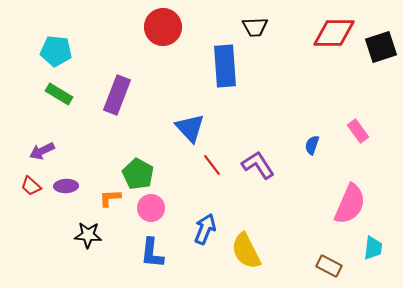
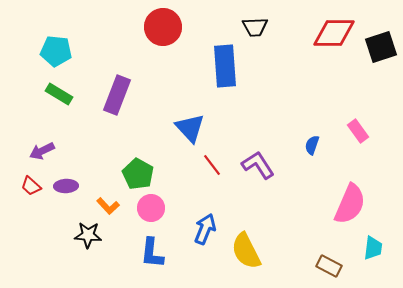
orange L-shape: moved 2 px left, 8 px down; rotated 130 degrees counterclockwise
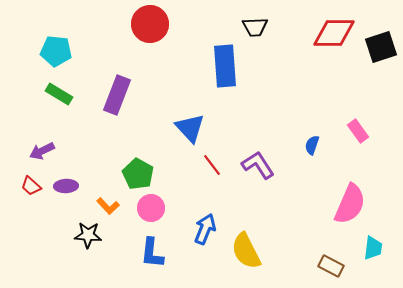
red circle: moved 13 px left, 3 px up
brown rectangle: moved 2 px right
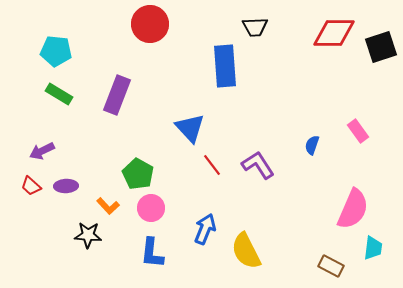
pink semicircle: moved 3 px right, 5 px down
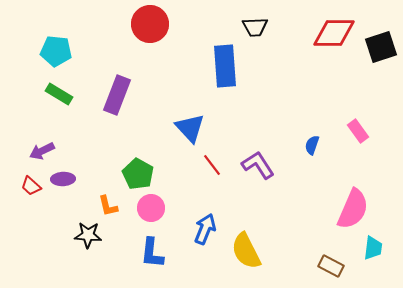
purple ellipse: moved 3 px left, 7 px up
orange L-shape: rotated 30 degrees clockwise
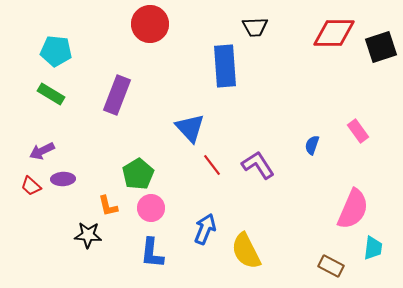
green rectangle: moved 8 px left
green pentagon: rotated 12 degrees clockwise
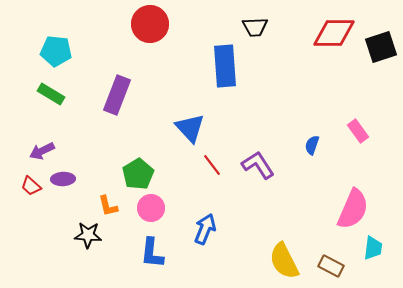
yellow semicircle: moved 38 px right, 10 px down
